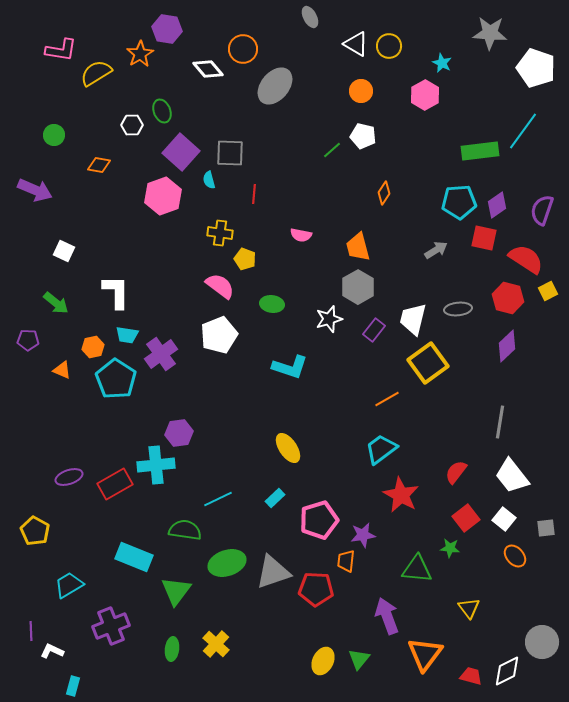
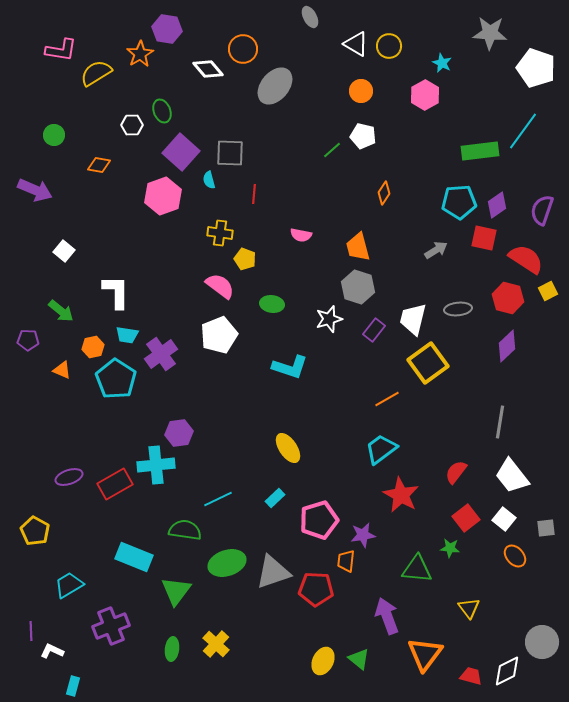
white square at (64, 251): rotated 15 degrees clockwise
gray hexagon at (358, 287): rotated 12 degrees counterclockwise
green arrow at (56, 303): moved 5 px right, 8 px down
green triangle at (359, 659): rotated 30 degrees counterclockwise
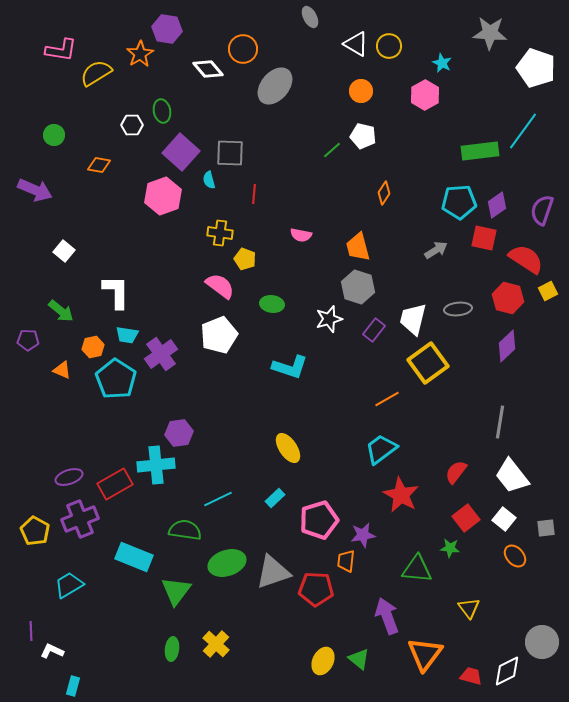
green ellipse at (162, 111): rotated 10 degrees clockwise
purple cross at (111, 626): moved 31 px left, 107 px up
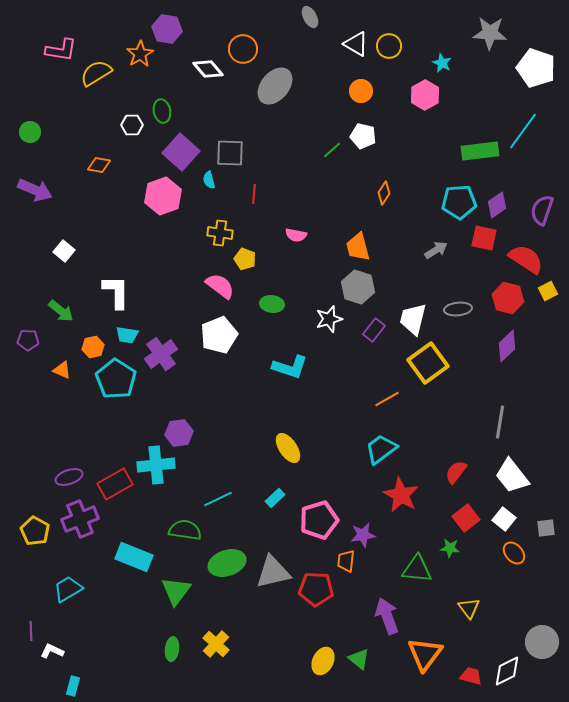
green circle at (54, 135): moved 24 px left, 3 px up
pink semicircle at (301, 235): moved 5 px left
orange ellipse at (515, 556): moved 1 px left, 3 px up
gray triangle at (273, 572): rotated 6 degrees clockwise
cyan trapezoid at (69, 585): moved 1 px left, 4 px down
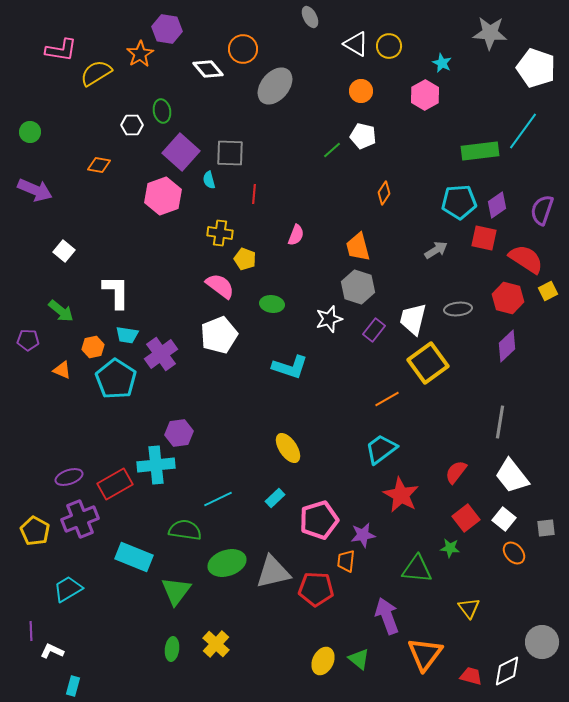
pink semicircle at (296, 235): rotated 80 degrees counterclockwise
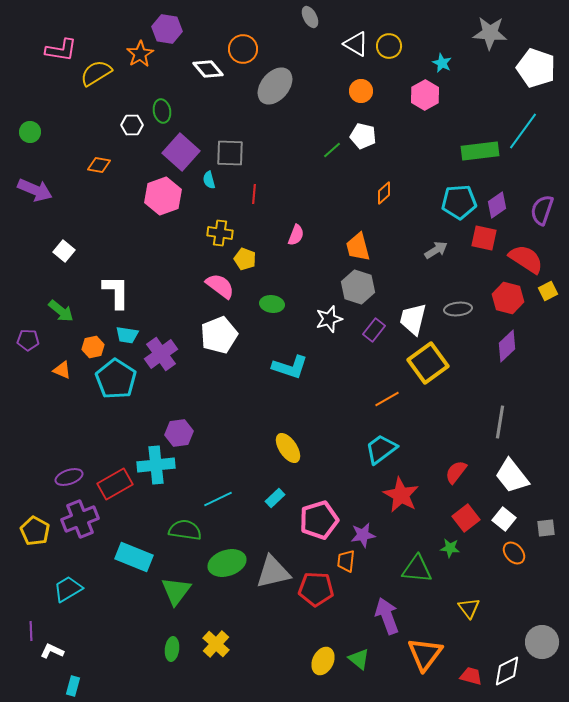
orange diamond at (384, 193): rotated 15 degrees clockwise
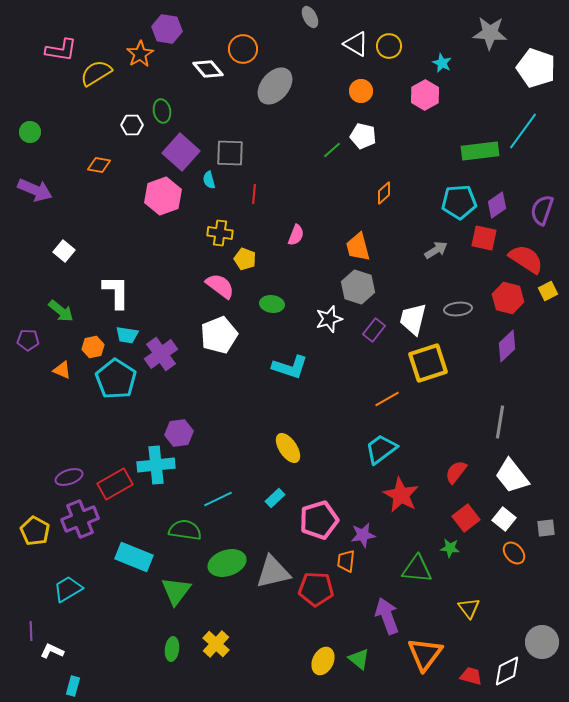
yellow square at (428, 363): rotated 18 degrees clockwise
